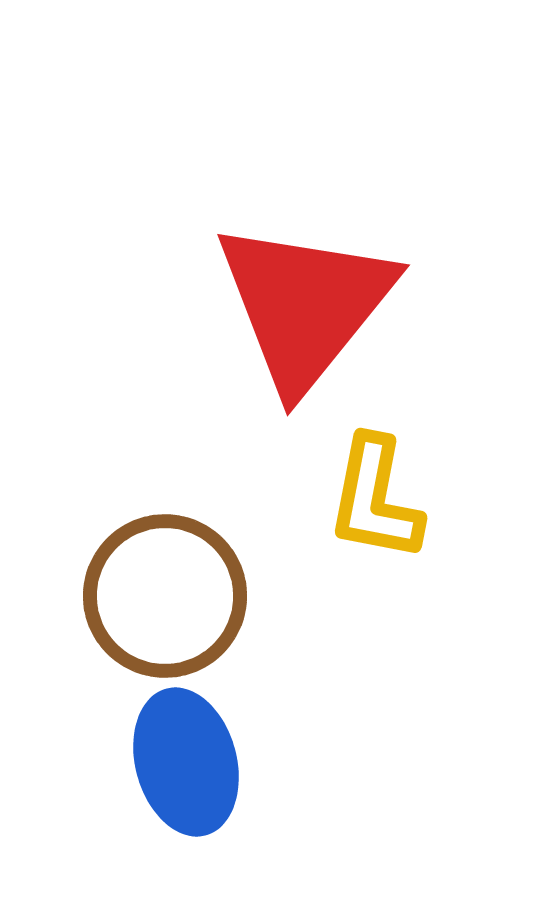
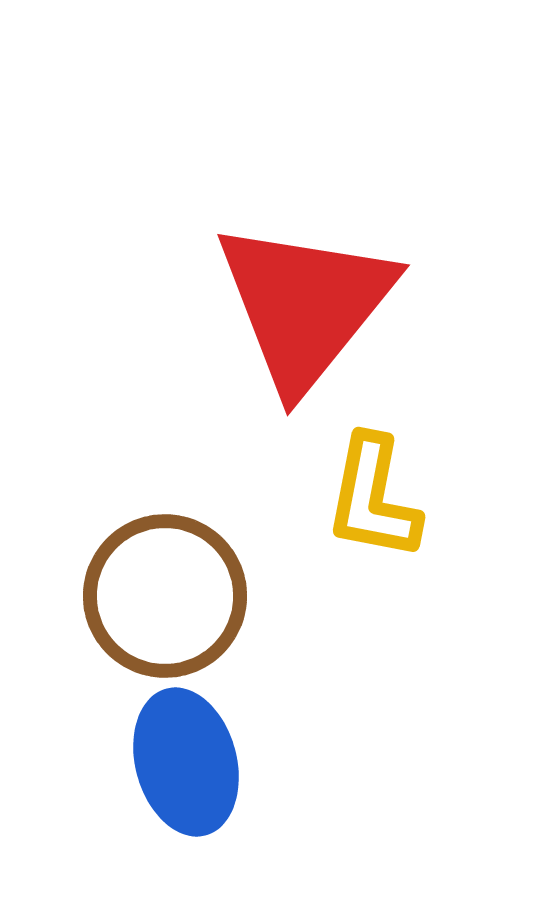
yellow L-shape: moved 2 px left, 1 px up
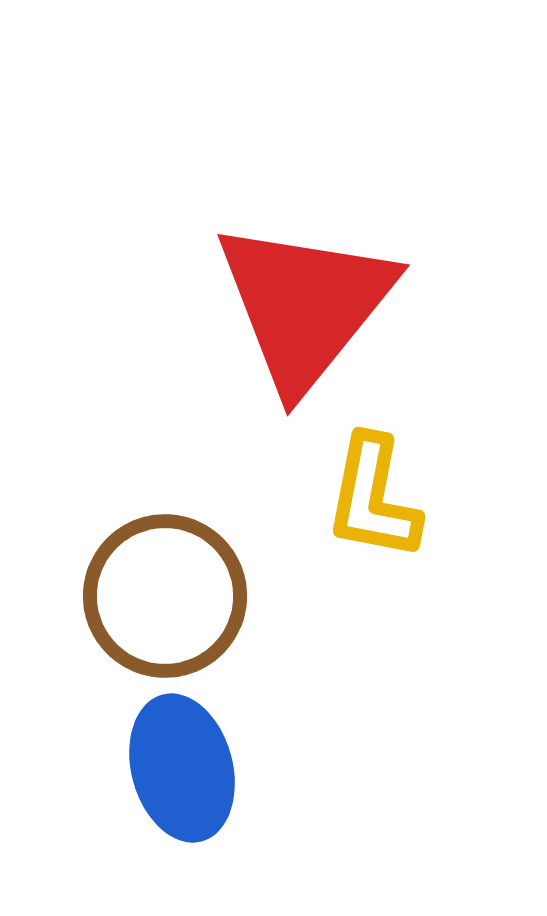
blue ellipse: moved 4 px left, 6 px down
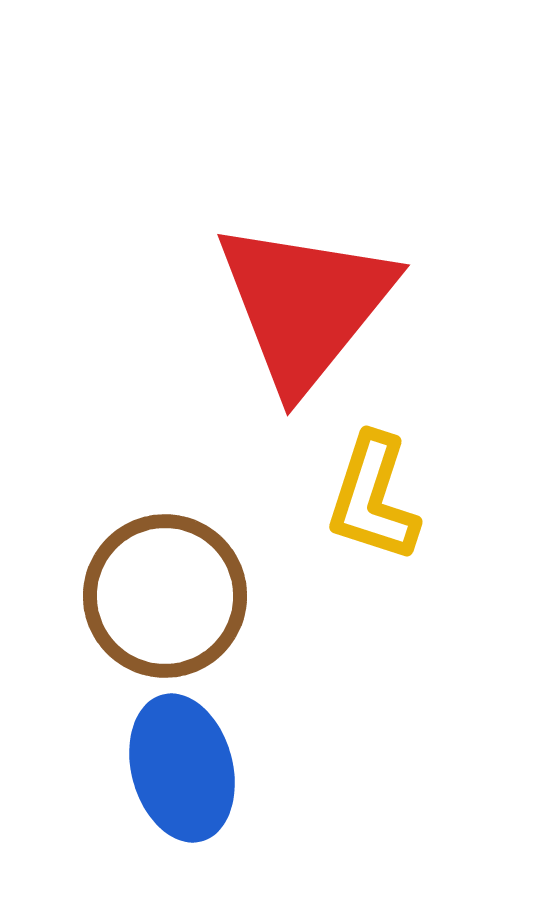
yellow L-shape: rotated 7 degrees clockwise
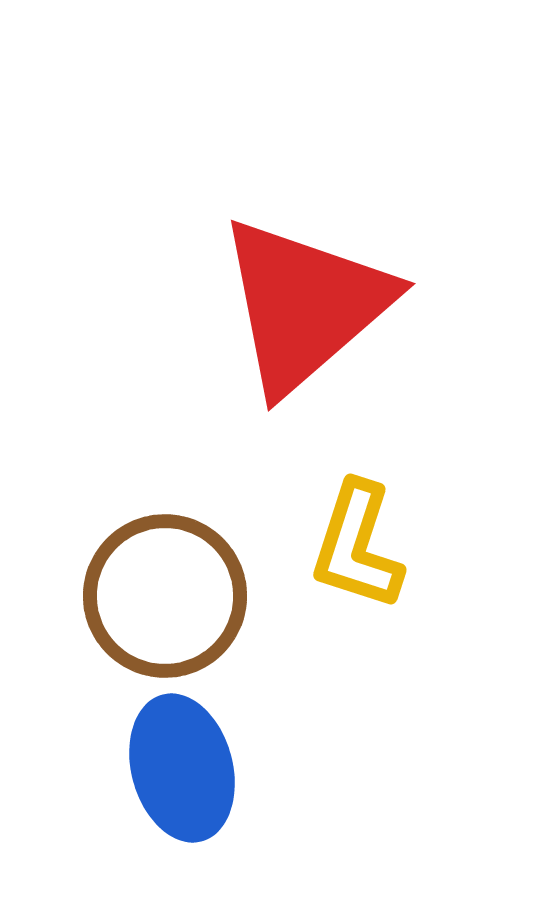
red triangle: rotated 10 degrees clockwise
yellow L-shape: moved 16 px left, 48 px down
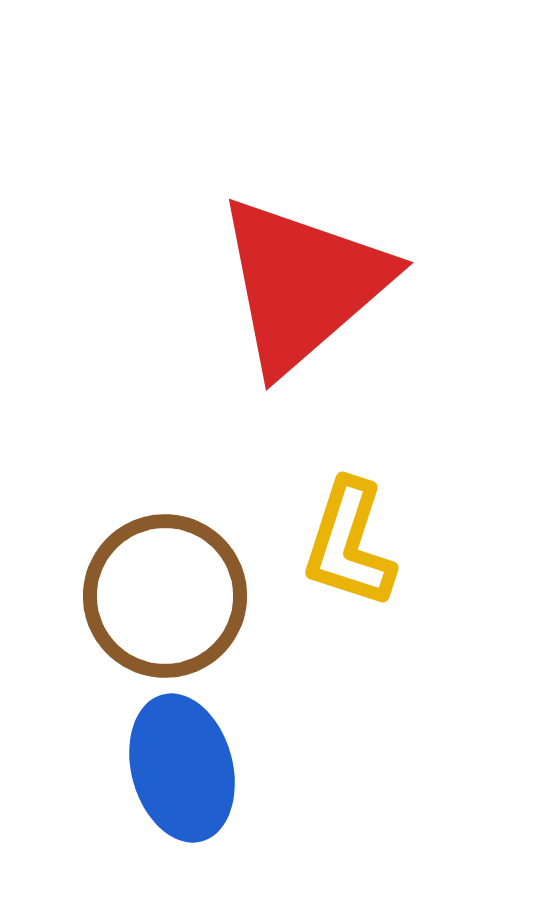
red triangle: moved 2 px left, 21 px up
yellow L-shape: moved 8 px left, 2 px up
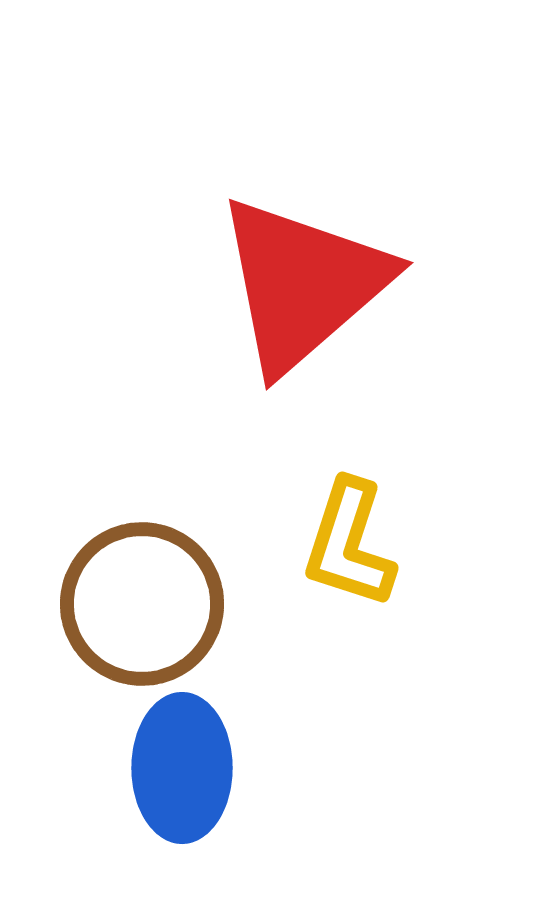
brown circle: moved 23 px left, 8 px down
blue ellipse: rotated 15 degrees clockwise
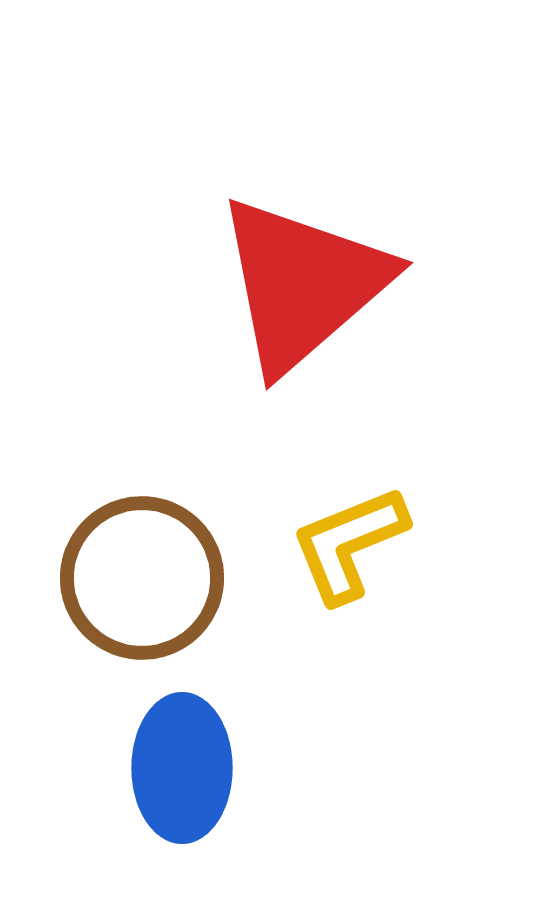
yellow L-shape: rotated 50 degrees clockwise
brown circle: moved 26 px up
